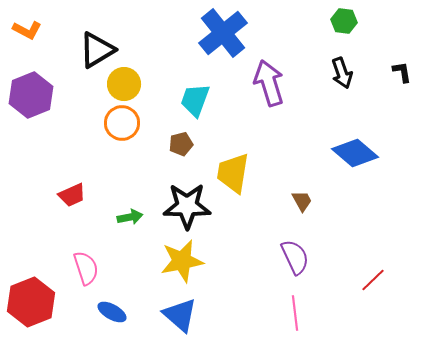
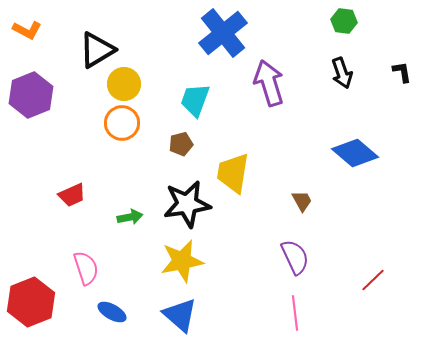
black star: moved 2 px up; rotated 9 degrees counterclockwise
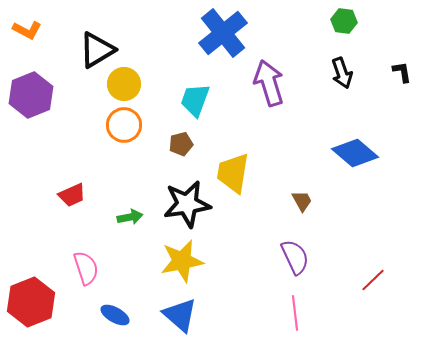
orange circle: moved 2 px right, 2 px down
blue ellipse: moved 3 px right, 3 px down
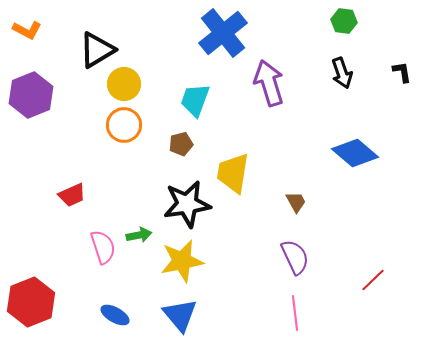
brown trapezoid: moved 6 px left, 1 px down
green arrow: moved 9 px right, 18 px down
pink semicircle: moved 17 px right, 21 px up
blue triangle: rotated 9 degrees clockwise
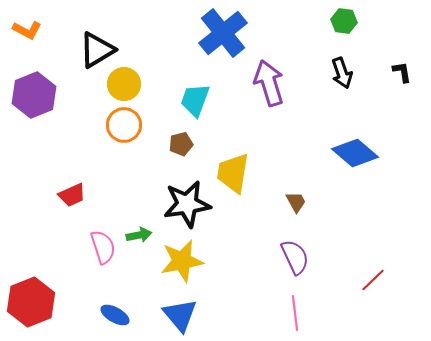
purple hexagon: moved 3 px right
